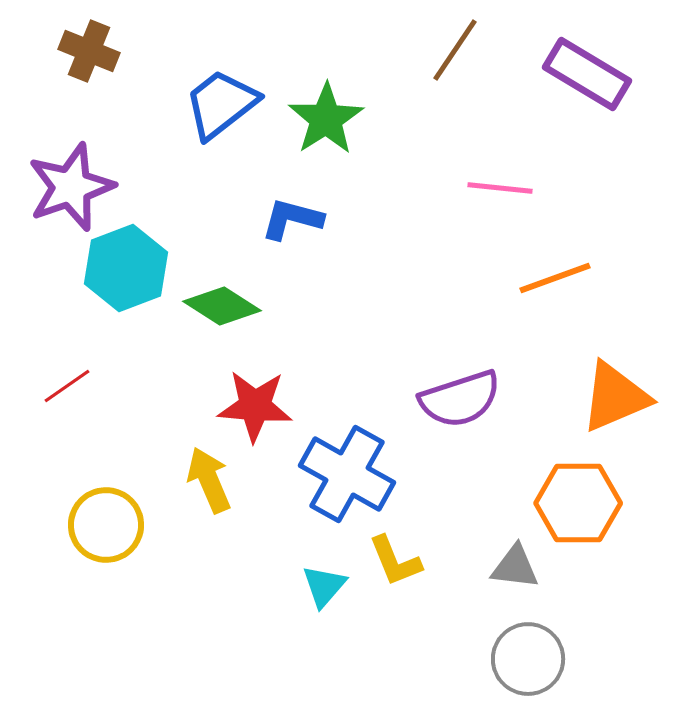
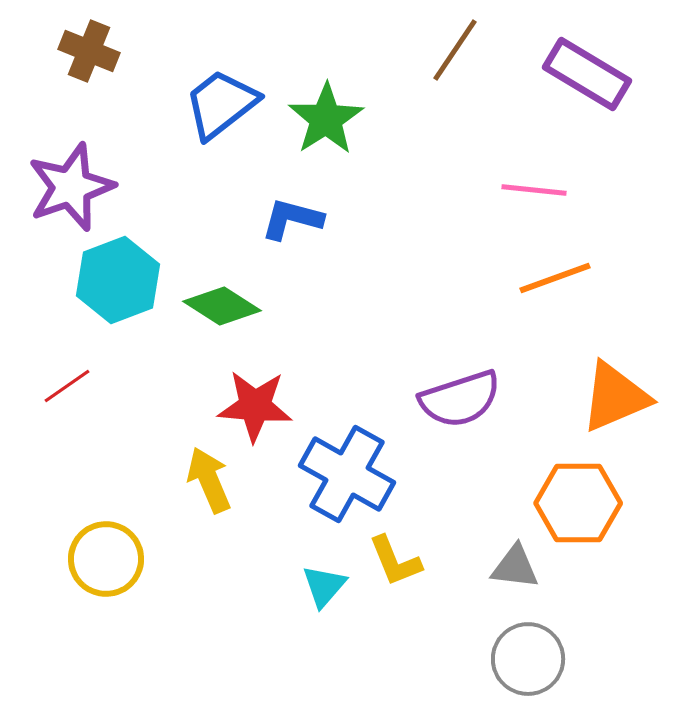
pink line: moved 34 px right, 2 px down
cyan hexagon: moved 8 px left, 12 px down
yellow circle: moved 34 px down
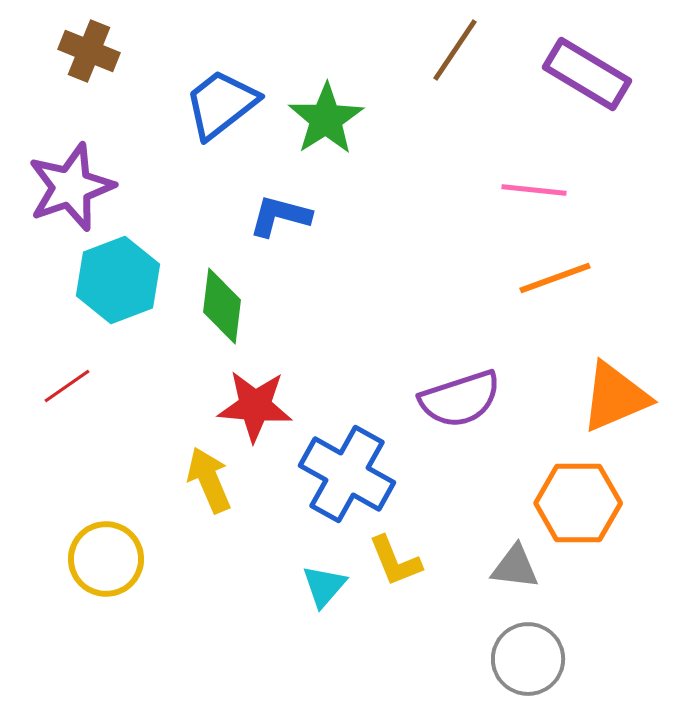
blue L-shape: moved 12 px left, 3 px up
green diamond: rotated 64 degrees clockwise
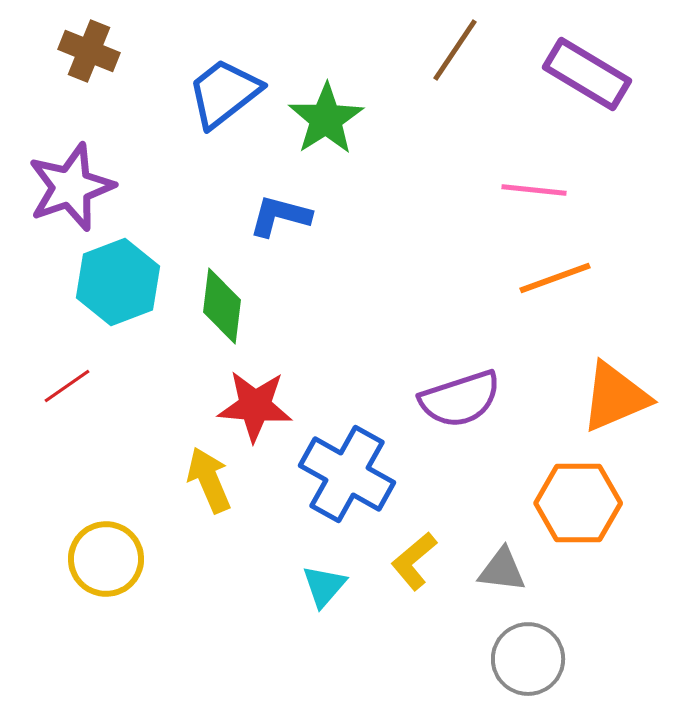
blue trapezoid: moved 3 px right, 11 px up
cyan hexagon: moved 2 px down
yellow L-shape: moved 19 px right; rotated 72 degrees clockwise
gray triangle: moved 13 px left, 3 px down
